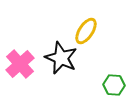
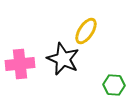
black star: moved 2 px right, 1 px down
pink cross: rotated 36 degrees clockwise
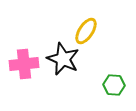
pink cross: moved 4 px right
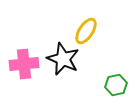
green hexagon: moved 2 px right; rotated 15 degrees counterclockwise
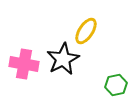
black star: rotated 20 degrees clockwise
pink cross: rotated 16 degrees clockwise
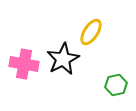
yellow ellipse: moved 5 px right, 1 px down
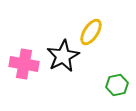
black star: moved 3 px up
green hexagon: moved 1 px right
